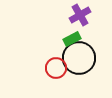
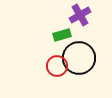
green rectangle: moved 10 px left, 4 px up; rotated 12 degrees clockwise
red circle: moved 1 px right, 2 px up
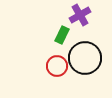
green rectangle: rotated 48 degrees counterclockwise
black circle: moved 6 px right
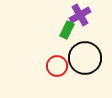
green rectangle: moved 5 px right, 5 px up
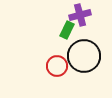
purple cross: rotated 15 degrees clockwise
black circle: moved 1 px left, 2 px up
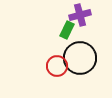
black circle: moved 4 px left, 2 px down
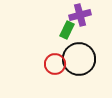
black circle: moved 1 px left, 1 px down
red circle: moved 2 px left, 2 px up
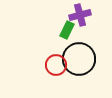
red circle: moved 1 px right, 1 px down
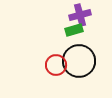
green rectangle: moved 7 px right; rotated 48 degrees clockwise
black circle: moved 2 px down
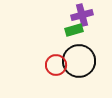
purple cross: moved 2 px right
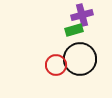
black circle: moved 1 px right, 2 px up
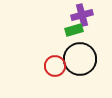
red circle: moved 1 px left, 1 px down
